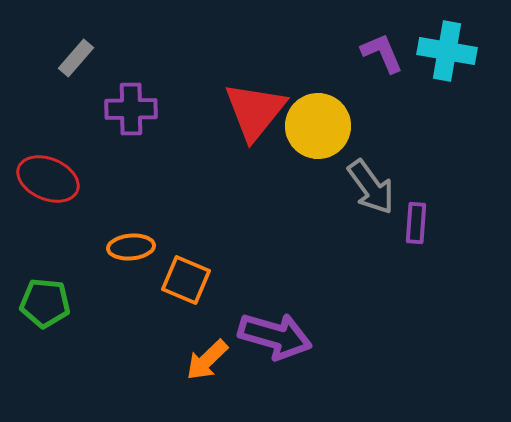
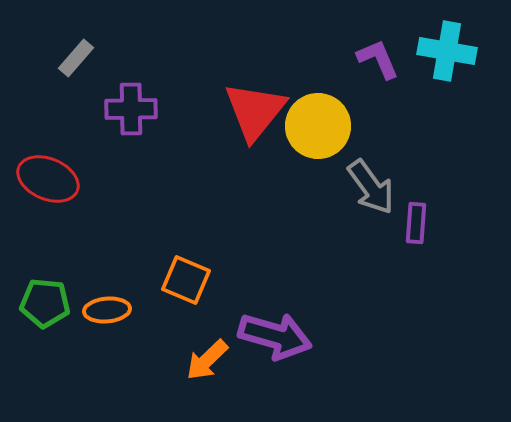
purple L-shape: moved 4 px left, 6 px down
orange ellipse: moved 24 px left, 63 px down
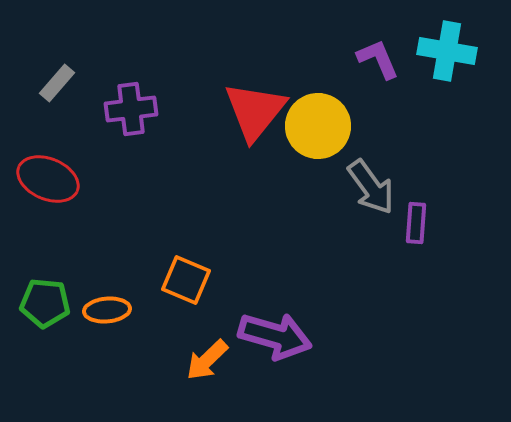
gray rectangle: moved 19 px left, 25 px down
purple cross: rotated 6 degrees counterclockwise
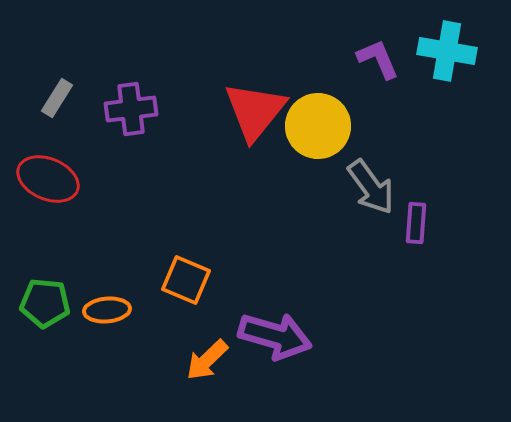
gray rectangle: moved 15 px down; rotated 9 degrees counterclockwise
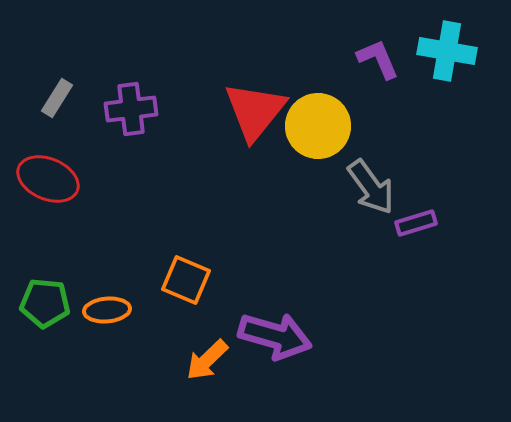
purple rectangle: rotated 69 degrees clockwise
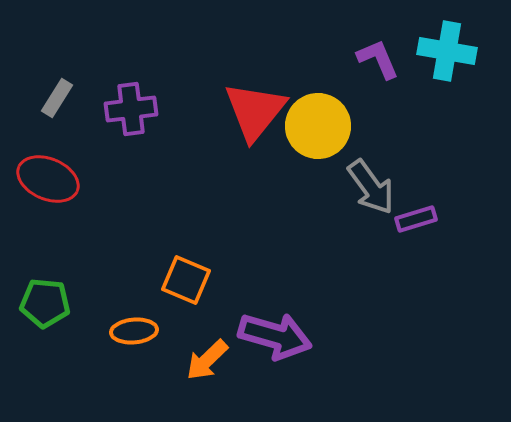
purple rectangle: moved 4 px up
orange ellipse: moved 27 px right, 21 px down
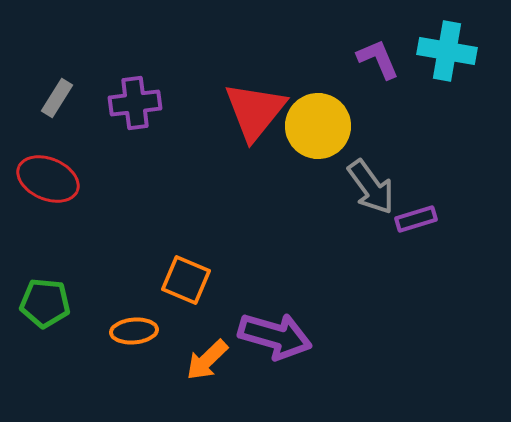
purple cross: moved 4 px right, 6 px up
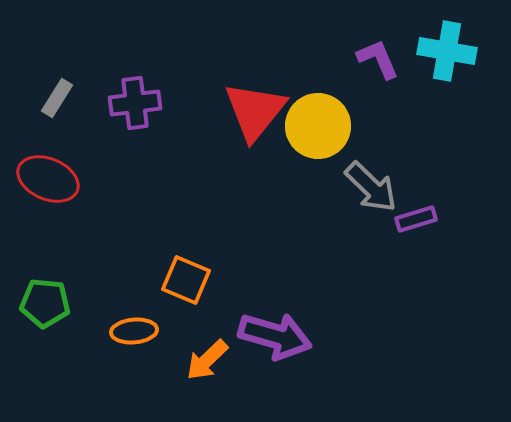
gray arrow: rotated 10 degrees counterclockwise
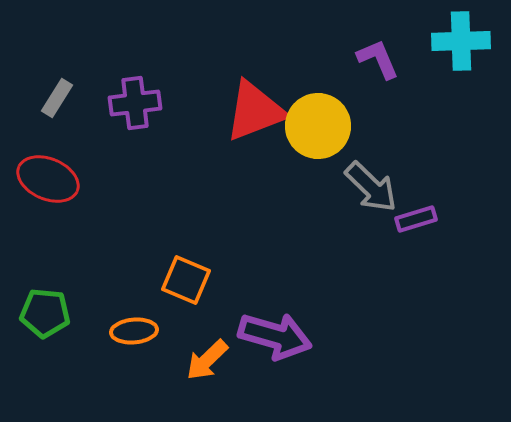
cyan cross: moved 14 px right, 10 px up; rotated 12 degrees counterclockwise
red triangle: rotated 30 degrees clockwise
green pentagon: moved 10 px down
